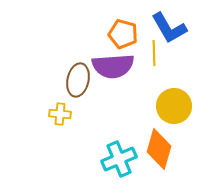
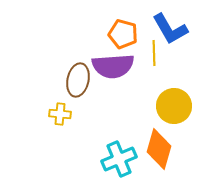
blue L-shape: moved 1 px right, 1 px down
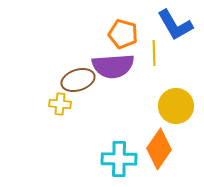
blue L-shape: moved 5 px right, 4 px up
brown ellipse: rotated 60 degrees clockwise
yellow circle: moved 2 px right
yellow cross: moved 10 px up
orange diamond: rotated 18 degrees clockwise
cyan cross: rotated 24 degrees clockwise
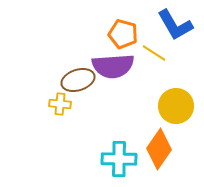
yellow line: rotated 55 degrees counterclockwise
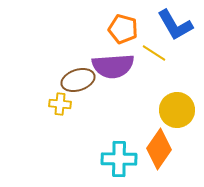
orange pentagon: moved 5 px up
yellow circle: moved 1 px right, 4 px down
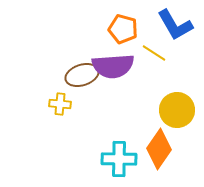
brown ellipse: moved 4 px right, 5 px up
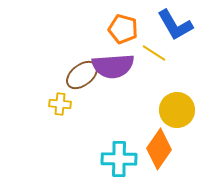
brown ellipse: rotated 20 degrees counterclockwise
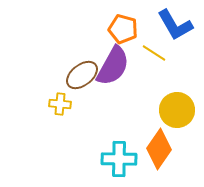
purple semicircle: rotated 57 degrees counterclockwise
